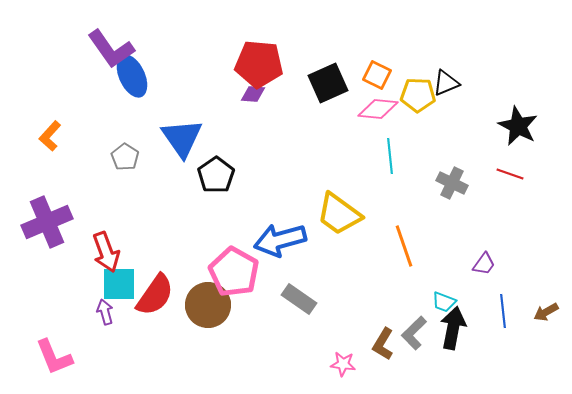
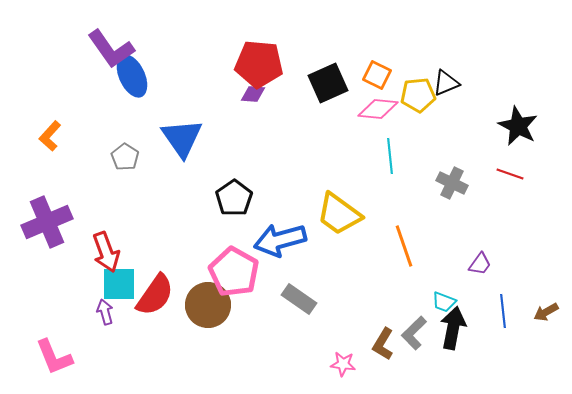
yellow pentagon: rotated 8 degrees counterclockwise
black pentagon: moved 18 px right, 23 px down
purple trapezoid: moved 4 px left
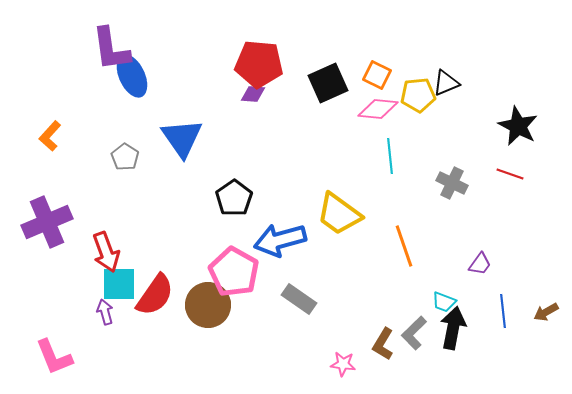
purple L-shape: rotated 27 degrees clockwise
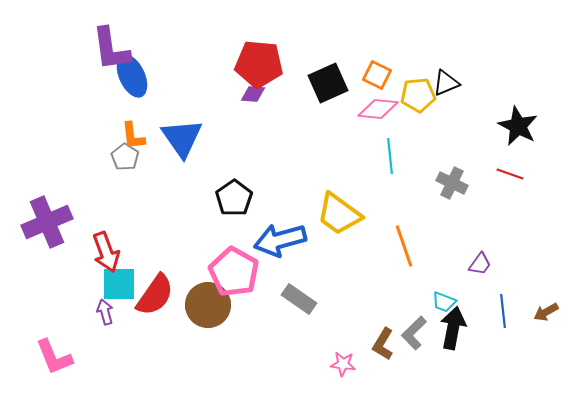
orange L-shape: moved 83 px right; rotated 48 degrees counterclockwise
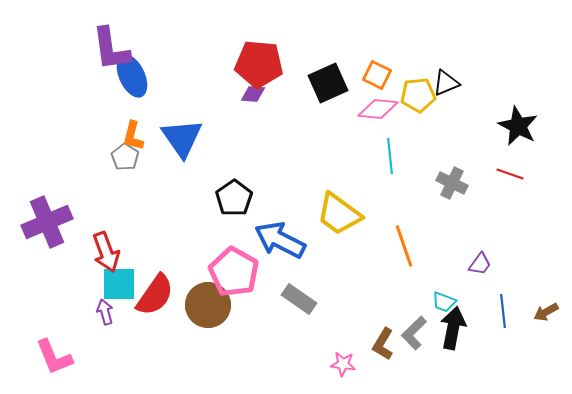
orange L-shape: rotated 20 degrees clockwise
blue arrow: rotated 42 degrees clockwise
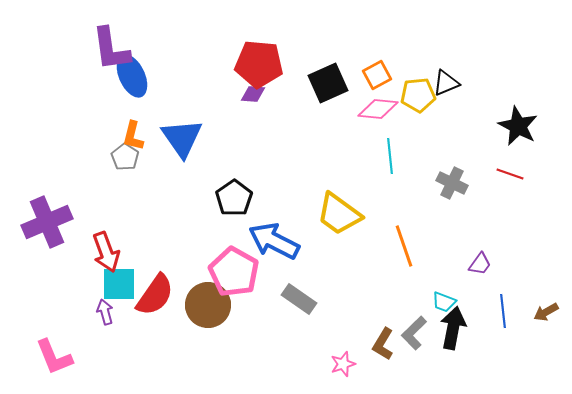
orange square: rotated 36 degrees clockwise
blue arrow: moved 6 px left, 1 px down
pink star: rotated 25 degrees counterclockwise
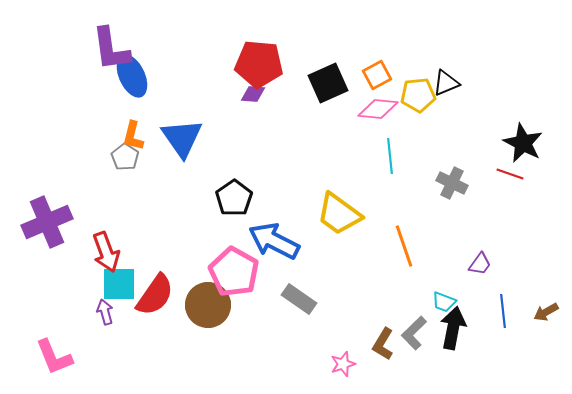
black star: moved 5 px right, 17 px down
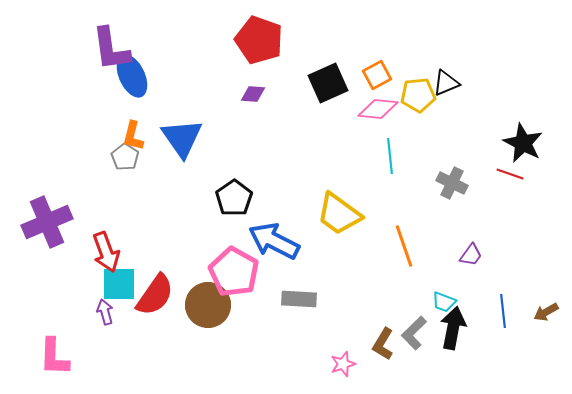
red pentagon: moved 24 px up; rotated 15 degrees clockwise
purple trapezoid: moved 9 px left, 9 px up
gray rectangle: rotated 32 degrees counterclockwise
pink L-shape: rotated 24 degrees clockwise
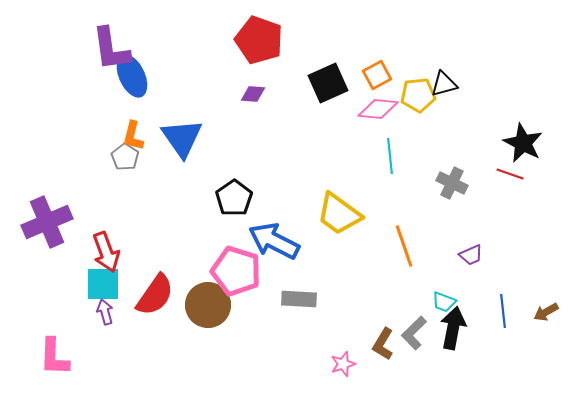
black triangle: moved 2 px left, 1 px down; rotated 8 degrees clockwise
purple trapezoid: rotated 30 degrees clockwise
pink pentagon: moved 2 px right, 1 px up; rotated 12 degrees counterclockwise
cyan square: moved 16 px left
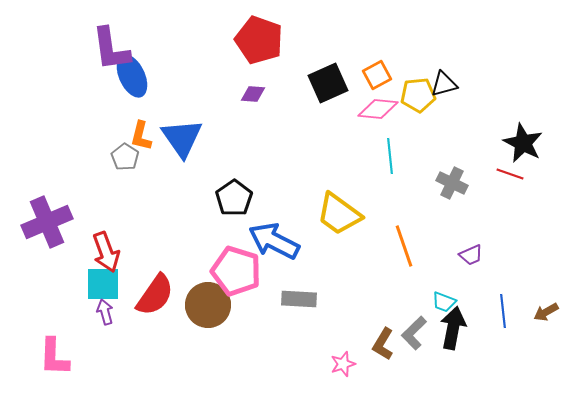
orange L-shape: moved 8 px right
